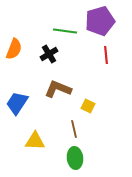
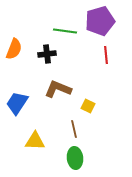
black cross: moved 2 px left; rotated 24 degrees clockwise
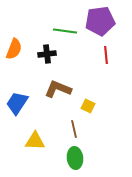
purple pentagon: rotated 8 degrees clockwise
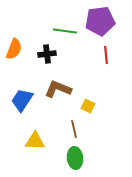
blue trapezoid: moved 5 px right, 3 px up
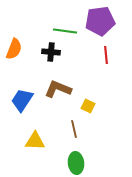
black cross: moved 4 px right, 2 px up; rotated 12 degrees clockwise
green ellipse: moved 1 px right, 5 px down
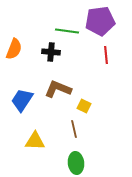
green line: moved 2 px right
yellow square: moved 4 px left
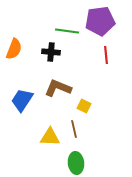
brown L-shape: moved 1 px up
yellow triangle: moved 15 px right, 4 px up
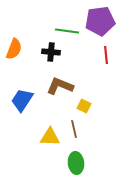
brown L-shape: moved 2 px right, 2 px up
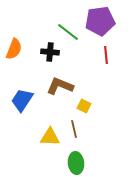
green line: moved 1 px right, 1 px down; rotated 30 degrees clockwise
black cross: moved 1 px left
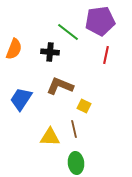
red line: rotated 18 degrees clockwise
blue trapezoid: moved 1 px left, 1 px up
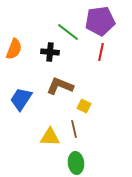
red line: moved 5 px left, 3 px up
